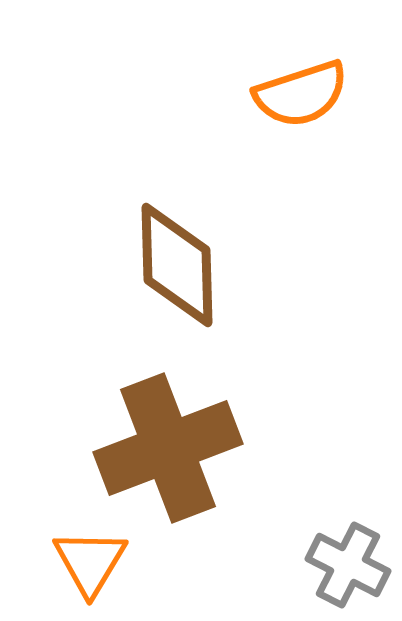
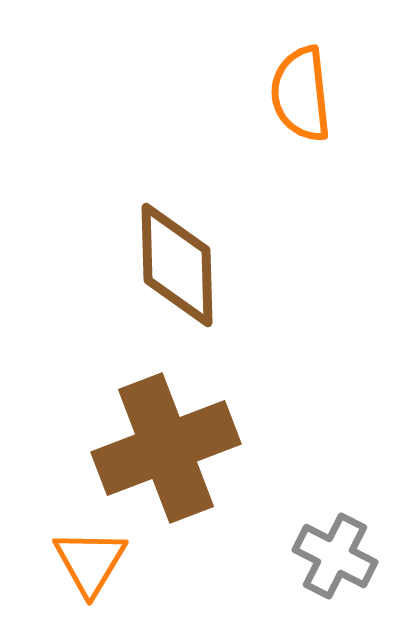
orange semicircle: rotated 102 degrees clockwise
brown cross: moved 2 px left
gray cross: moved 13 px left, 9 px up
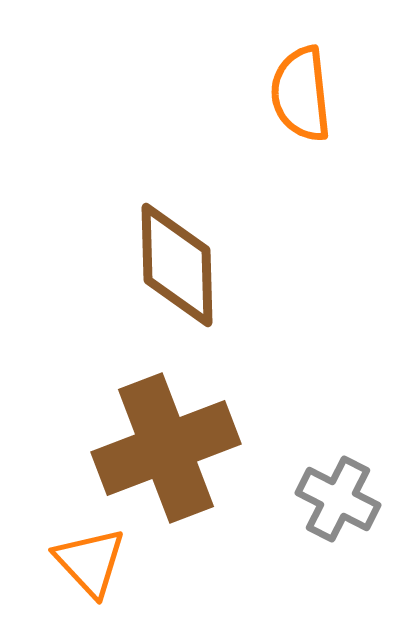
gray cross: moved 3 px right, 57 px up
orange triangle: rotated 14 degrees counterclockwise
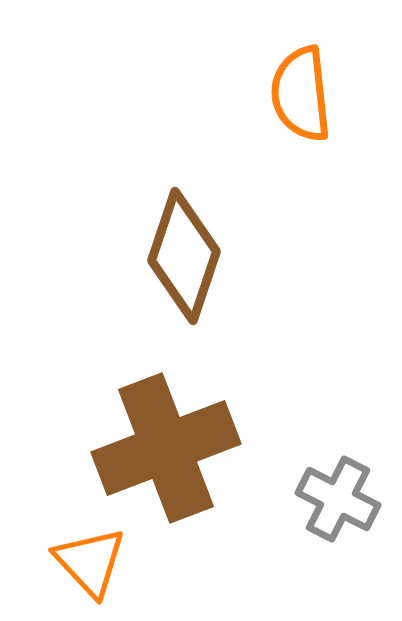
brown diamond: moved 7 px right, 9 px up; rotated 20 degrees clockwise
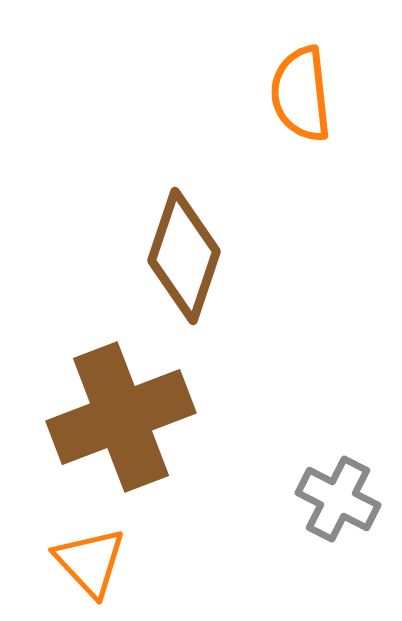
brown cross: moved 45 px left, 31 px up
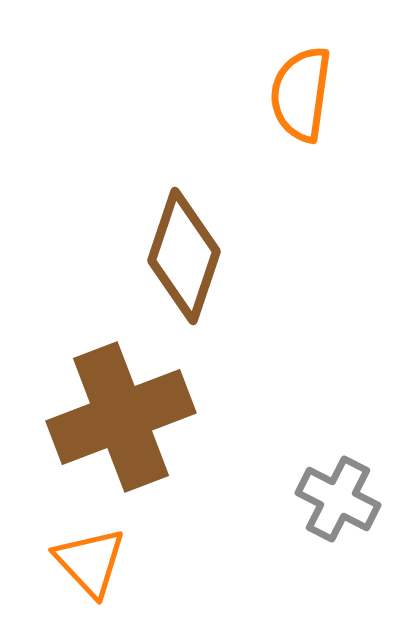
orange semicircle: rotated 14 degrees clockwise
